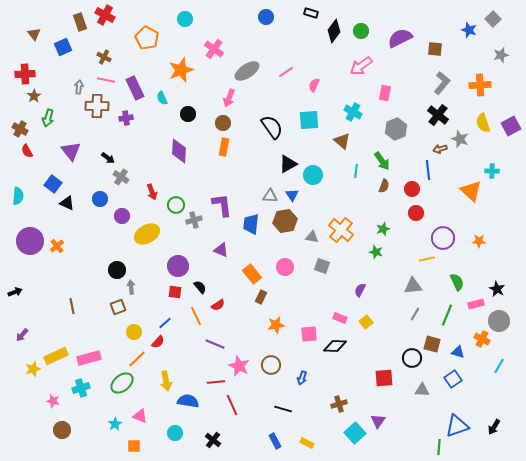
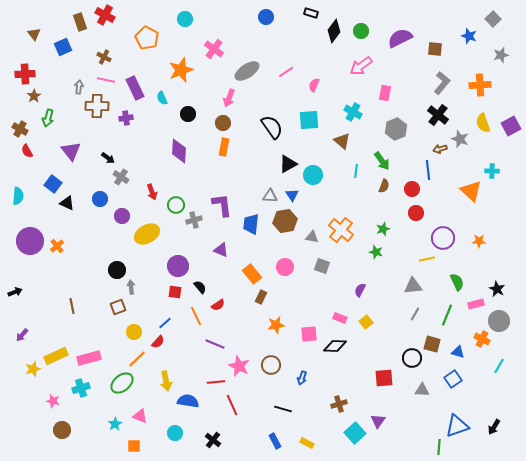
blue star at (469, 30): moved 6 px down
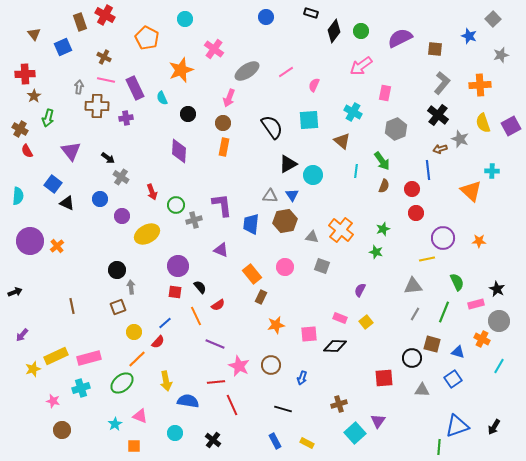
green line at (447, 315): moved 3 px left, 3 px up
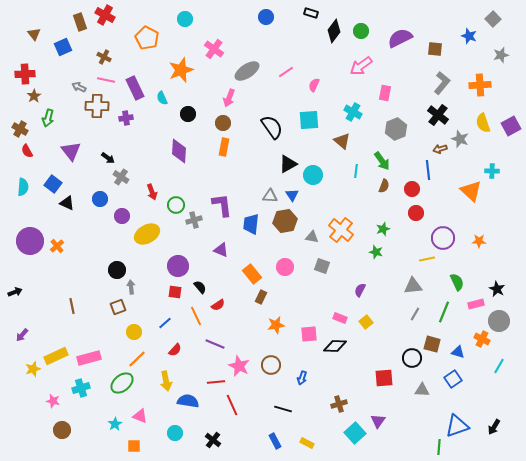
gray arrow at (79, 87): rotated 72 degrees counterclockwise
cyan semicircle at (18, 196): moved 5 px right, 9 px up
red semicircle at (158, 342): moved 17 px right, 8 px down
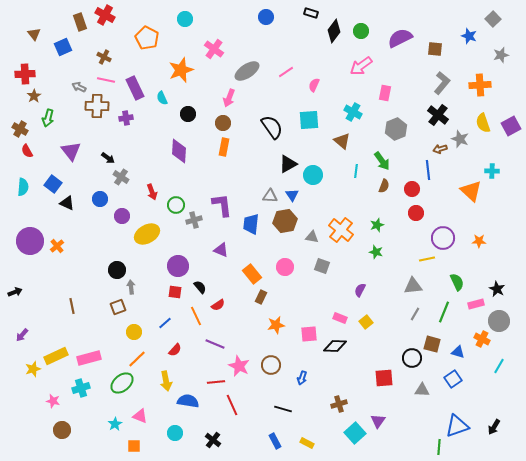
green star at (383, 229): moved 6 px left, 4 px up
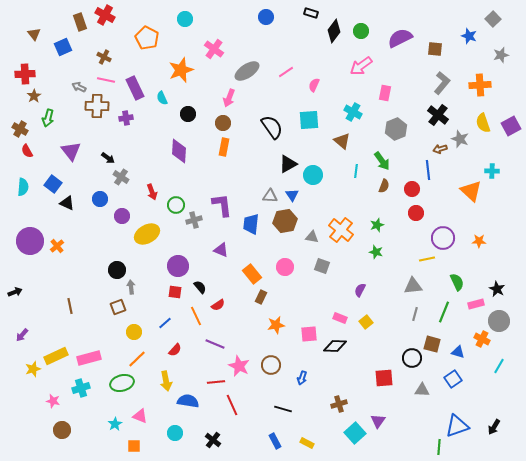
brown line at (72, 306): moved 2 px left
gray line at (415, 314): rotated 16 degrees counterclockwise
green ellipse at (122, 383): rotated 25 degrees clockwise
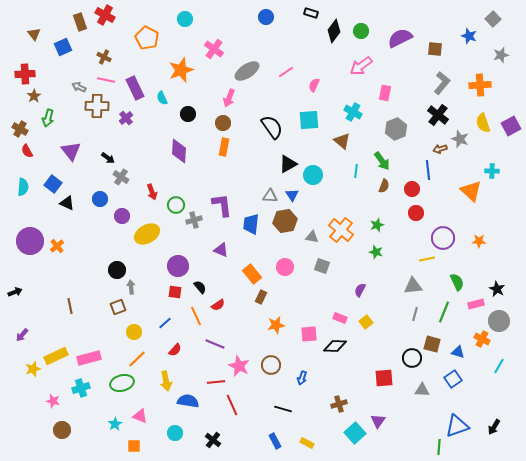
purple cross at (126, 118): rotated 32 degrees counterclockwise
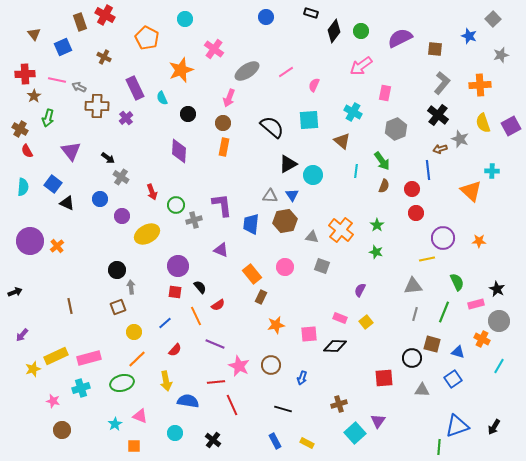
pink line at (106, 80): moved 49 px left
black semicircle at (272, 127): rotated 15 degrees counterclockwise
green star at (377, 225): rotated 16 degrees counterclockwise
